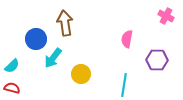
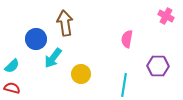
purple hexagon: moved 1 px right, 6 px down
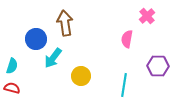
pink cross: moved 19 px left; rotated 21 degrees clockwise
cyan semicircle: rotated 28 degrees counterclockwise
yellow circle: moved 2 px down
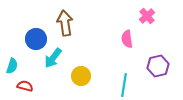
pink semicircle: rotated 18 degrees counterclockwise
purple hexagon: rotated 15 degrees counterclockwise
red semicircle: moved 13 px right, 2 px up
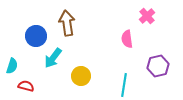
brown arrow: moved 2 px right
blue circle: moved 3 px up
red semicircle: moved 1 px right
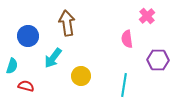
blue circle: moved 8 px left
purple hexagon: moved 6 px up; rotated 15 degrees clockwise
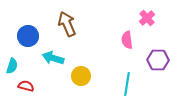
pink cross: moved 2 px down
brown arrow: moved 1 px down; rotated 15 degrees counterclockwise
pink semicircle: moved 1 px down
cyan arrow: rotated 70 degrees clockwise
cyan line: moved 3 px right, 1 px up
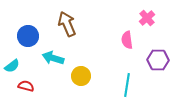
cyan semicircle: rotated 35 degrees clockwise
cyan line: moved 1 px down
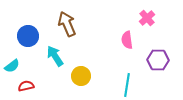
cyan arrow: moved 2 px right, 2 px up; rotated 40 degrees clockwise
red semicircle: rotated 28 degrees counterclockwise
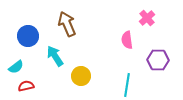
cyan semicircle: moved 4 px right, 1 px down
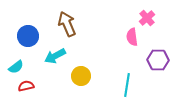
pink semicircle: moved 5 px right, 3 px up
cyan arrow: rotated 85 degrees counterclockwise
